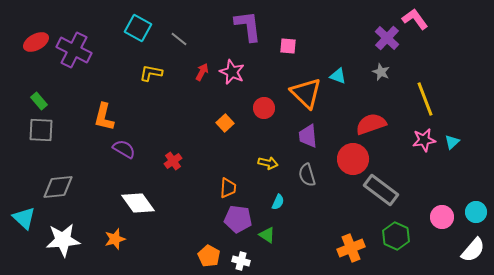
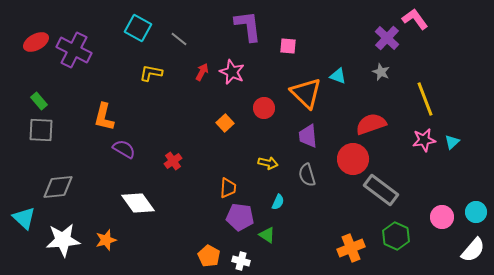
purple pentagon at (238, 219): moved 2 px right, 2 px up
orange star at (115, 239): moved 9 px left, 1 px down
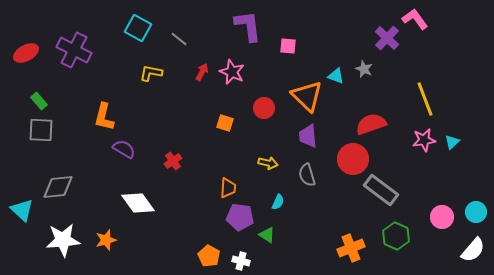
red ellipse at (36, 42): moved 10 px left, 11 px down
gray star at (381, 72): moved 17 px left, 3 px up
cyan triangle at (338, 76): moved 2 px left
orange triangle at (306, 93): moved 1 px right, 3 px down
orange square at (225, 123): rotated 30 degrees counterclockwise
cyan triangle at (24, 218): moved 2 px left, 8 px up
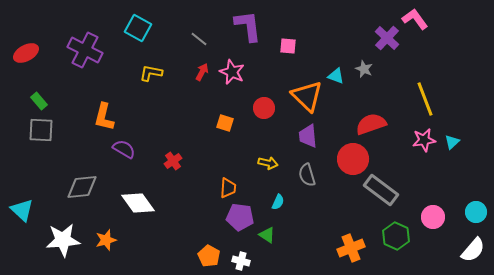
gray line at (179, 39): moved 20 px right
purple cross at (74, 50): moved 11 px right
gray diamond at (58, 187): moved 24 px right
pink circle at (442, 217): moved 9 px left
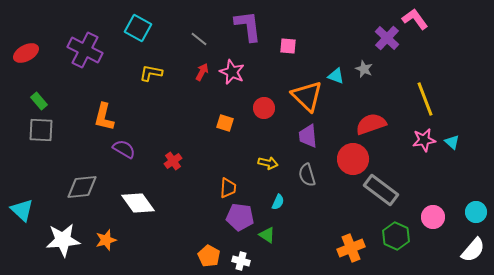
cyan triangle at (452, 142): rotated 35 degrees counterclockwise
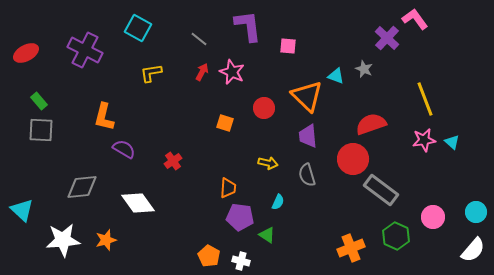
yellow L-shape at (151, 73): rotated 20 degrees counterclockwise
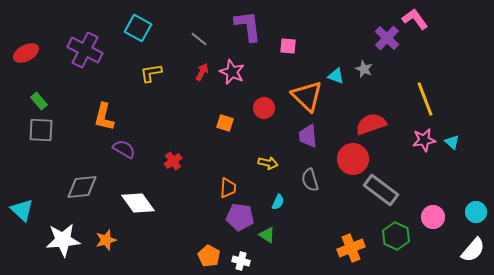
gray semicircle at (307, 175): moved 3 px right, 5 px down
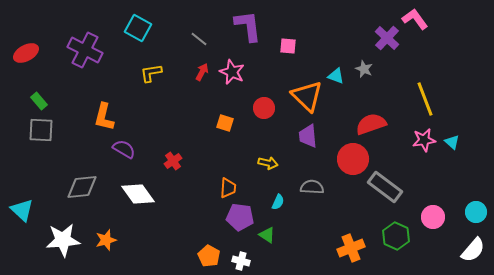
gray semicircle at (310, 180): moved 2 px right, 7 px down; rotated 110 degrees clockwise
gray rectangle at (381, 190): moved 4 px right, 3 px up
white diamond at (138, 203): moved 9 px up
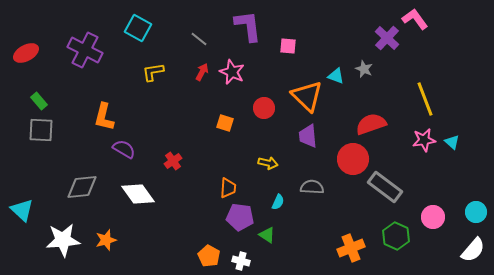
yellow L-shape at (151, 73): moved 2 px right, 1 px up
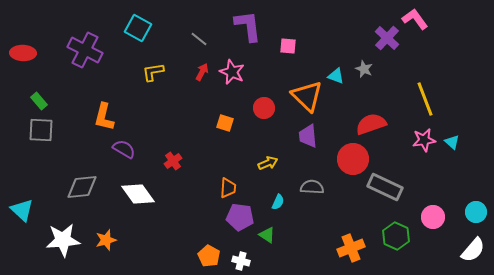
red ellipse at (26, 53): moved 3 px left; rotated 30 degrees clockwise
yellow arrow at (268, 163): rotated 36 degrees counterclockwise
gray rectangle at (385, 187): rotated 12 degrees counterclockwise
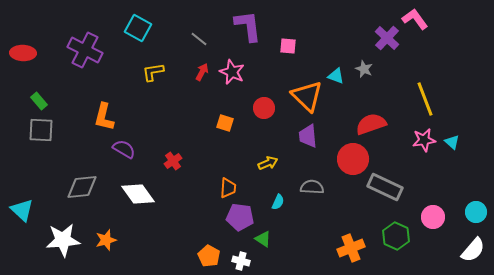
green triangle at (267, 235): moved 4 px left, 4 px down
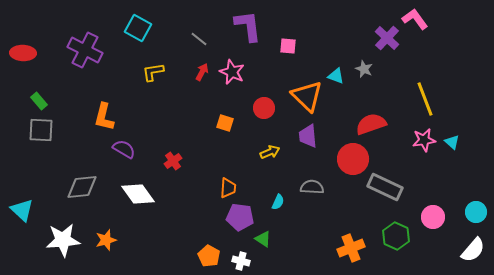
yellow arrow at (268, 163): moved 2 px right, 11 px up
